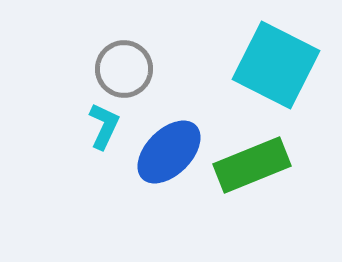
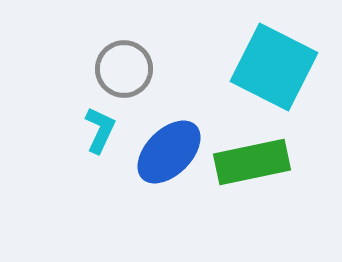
cyan square: moved 2 px left, 2 px down
cyan L-shape: moved 4 px left, 4 px down
green rectangle: moved 3 px up; rotated 10 degrees clockwise
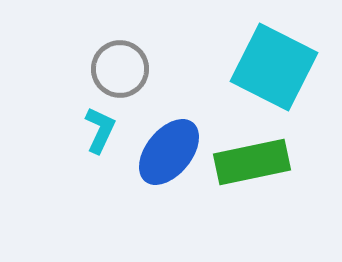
gray circle: moved 4 px left
blue ellipse: rotated 6 degrees counterclockwise
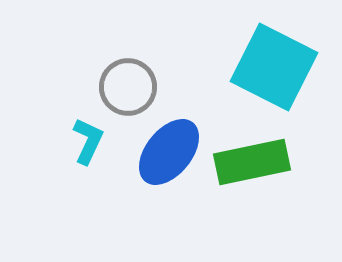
gray circle: moved 8 px right, 18 px down
cyan L-shape: moved 12 px left, 11 px down
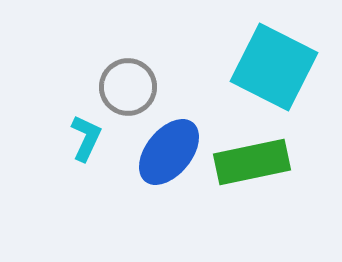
cyan L-shape: moved 2 px left, 3 px up
